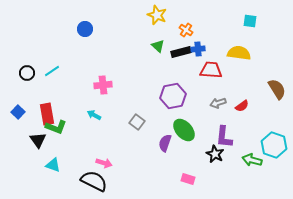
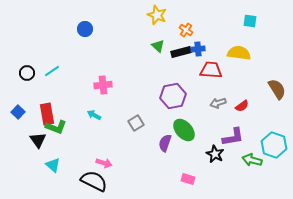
gray square: moved 1 px left, 1 px down; rotated 21 degrees clockwise
purple L-shape: moved 9 px right; rotated 105 degrees counterclockwise
cyan triangle: rotated 21 degrees clockwise
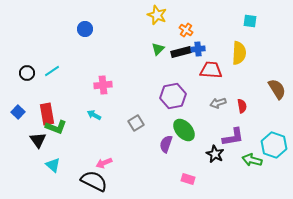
green triangle: moved 3 px down; rotated 32 degrees clockwise
yellow semicircle: rotated 85 degrees clockwise
red semicircle: rotated 64 degrees counterclockwise
purple semicircle: moved 1 px right, 1 px down
pink arrow: rotated 140 degrees clockwise
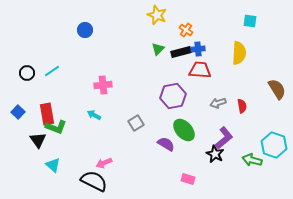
blue circle: moved 1 px down
red trapezoid: moved 11 px left
purple L-shape: moved 9 px left, 1 px down; rotated 30 degrees counterclockwise
purple semicircle: rotated 102 degrees clockwise
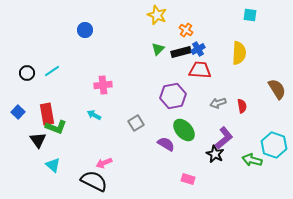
cyan square: moved 6 px up
blue cross: rotated 24 degrees counterclockwise
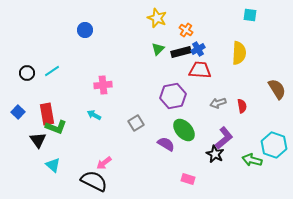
yellow star: moved 3 px down
pink arrow: rotated 14 degrees counterclockwise
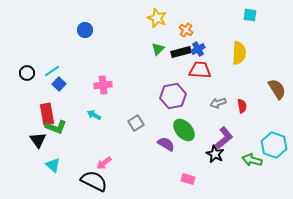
blue square: moved 41 px right, 28 px up
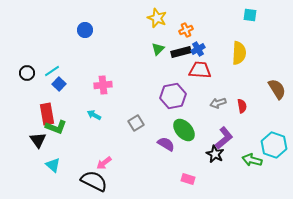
orange cross: rotated 32 degrees clockwise
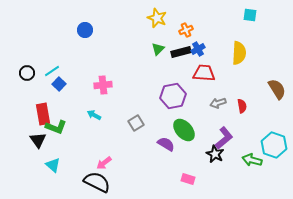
red trapezoid: moved 4 px right, 3 px down
red rectangle: moved 4 px left
black semicircle: moved 3 px right, 1 px down
